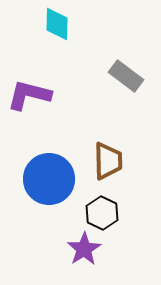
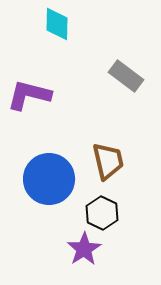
brown trapezoid: rotated 12 degrees counterclockwise
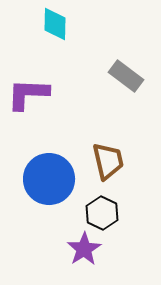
cyan diamond: moved 2 px left
purple L-shape: moved 1 px left, 1 px up; rotated 12 degrees counterclockwise
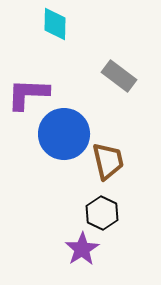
gray rectangle: moved 7 px left
blue circle: moved 15 px right, 45 px up
purple star: moved 2 px left
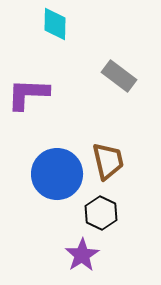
blue circle: moved 7 px left, 40 px down
black hexagon: moved 1 px left
purple star: moved 6 px down
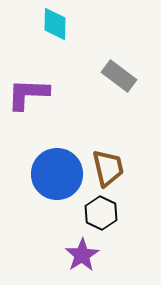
brown trapezoid: moved 7 px down
